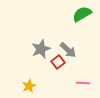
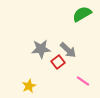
gray star: rotated 18 degrees clockwise
pink line: moved 2 px up; rotated 32 degrees clockwise
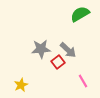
green semicircle: moved 2 px left
pink line: rotated 24 degrees clockwise
yellow star: moved 8 px left, 1 px up
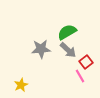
green semicircle: moved 13 px left, 18 px down
red square: moved 28 px right
pink line: moved 3 px left, 5 px up
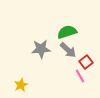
green semicircle: rotated 12 degrees clockwise
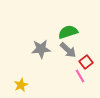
green semicircle: moved 1 px right
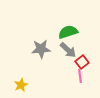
red square: moved 4 px left
pink line: rotated 24 degrees clockwise
